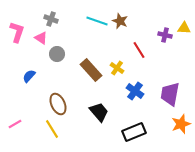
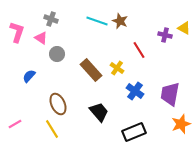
yellow triangle: rotated 24 degrees clockwise
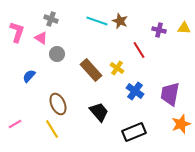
yellow triangle: rotated 24 degrees counterclockwise
purple cross: moved 6 px left, 5 px up
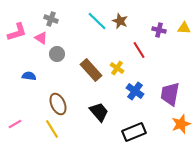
cyan line: rotated 25 degrees clockwise
pink L-shape: rotated 55 degrees clockwise
blue semicircle: rotated 56 degrees clockwise
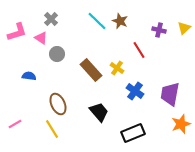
gray cross: rotated 24 degrees clockwise
yellow triangle: rotated 48 degrees counterclockwise
black rectangle: moved 1 px left, 1 px down
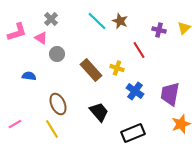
yellow cross: rotated 16 degrees counterclockwise
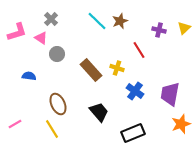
brown star: rotated 28 degrees clockwise
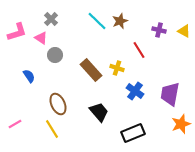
yellow triangle: moved 3 px down; rotated 48 degrees counterclockwise
gray circle: moved 2 px left, 1 px down
blue semicircle: rotated 48 degrees clockwise
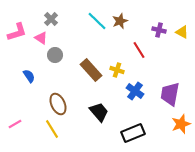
yellow triangle: moved 2 px left, 1 px down
yellow cross: moved 2 px down
